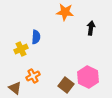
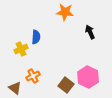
black arrow: moved 1 px left, 4 px down; rotated 32 degrees counterclockwise
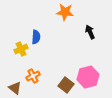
pink hexagon: rotated 20 degrees clockwise
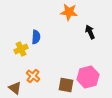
orange star: moved 4 px right
orange cross: rotated 24 degrees counterclockwise
brown square: rotated 28 degrees counterclockwise
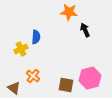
black arrow: moved 5 px left, 2 px up
pink hexagon: moved 2 px right, 1 px down
brown triangle: moved 1 px left
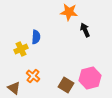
brown square: rotated 21 degrees clockwise
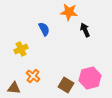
blue semicircle: moved 8 px right, 8 px up; rotated 32 degrees counterclockwise
brown triangle: rotated 32 degrees counterclockwise
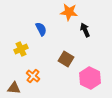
blue semicircle: moved 3 px left
pink hexagon: rotated 20 degrees counterclockwise
brown square: moved 26 px up
